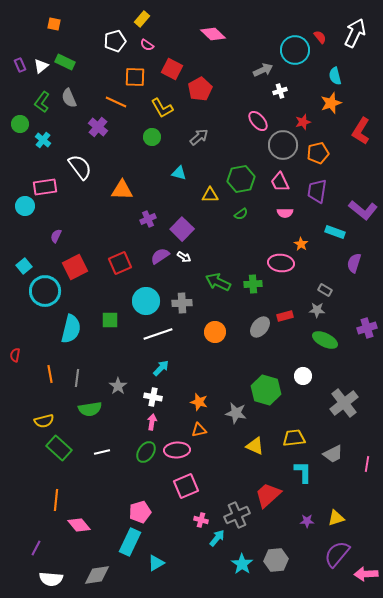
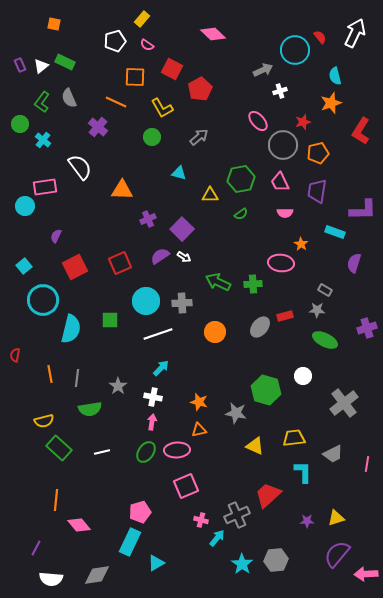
purple L-shape at (363, 210): rotated 40 degrees counterclockwise
cyan circle at (45, 291): moved 2 px left, 9 px down
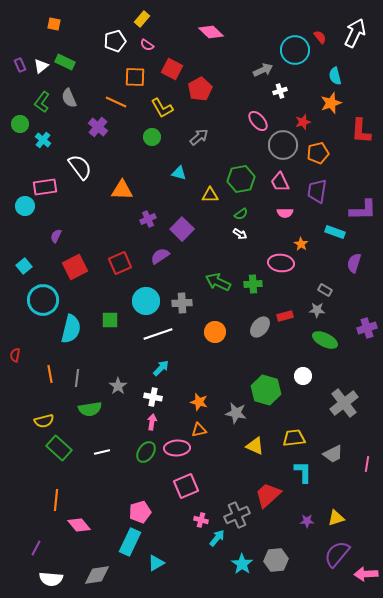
pink diamond at (213, 34): moved 2 px left, 2 px up
red L-shape at (361, 131): rotated 28 degrees counterclockwise
white arrow at (184, 257): moved 56 px right, 23 px up
pink ellipse at (177, 450): moved 2 px up
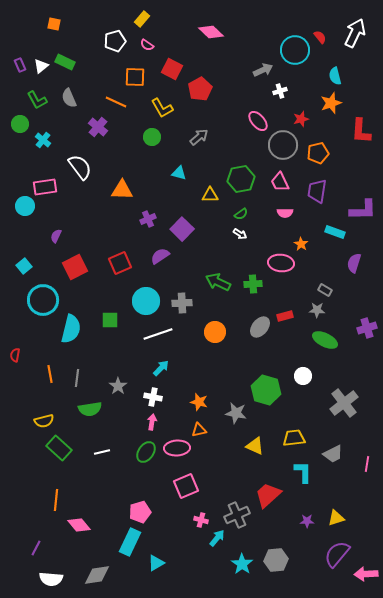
green L-shape at (42, 102): moved 5 px left, 2 px up; rotated 65 degrees counterclockwise
red star at (303, 122): moved 2 px left, 3 px up
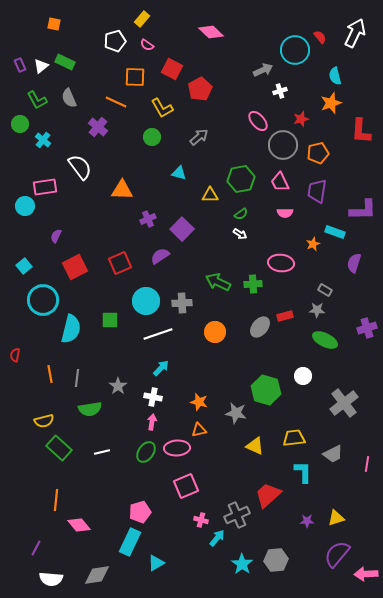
orange star at (301, 244): moved 12 px right; rotated 16 degrees clockwise
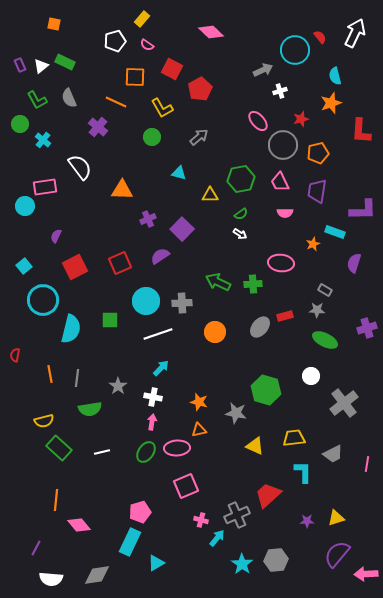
white circle at (303, 376): moved 8 px right
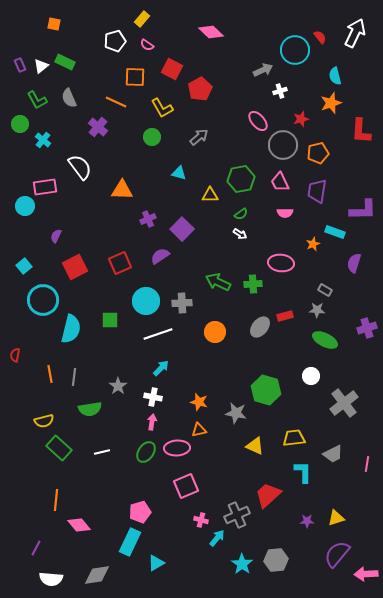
gray line at (77, 378): moved 3 px left, 1 px up
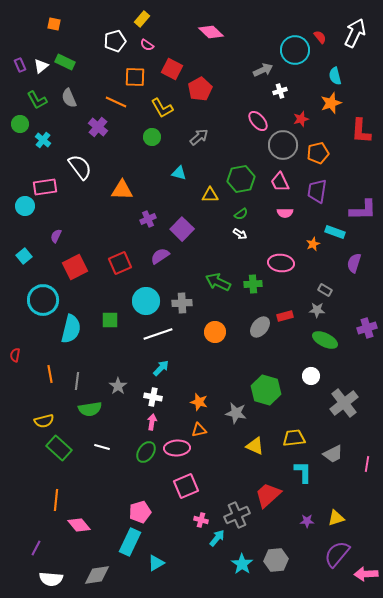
cyan square at (24, 266): moved 10 px up
gray line at (74, 377): moved 3 px right, 4 px down
white line at (102, 452): moved 5 px up; rotated 28 degrees clockwise
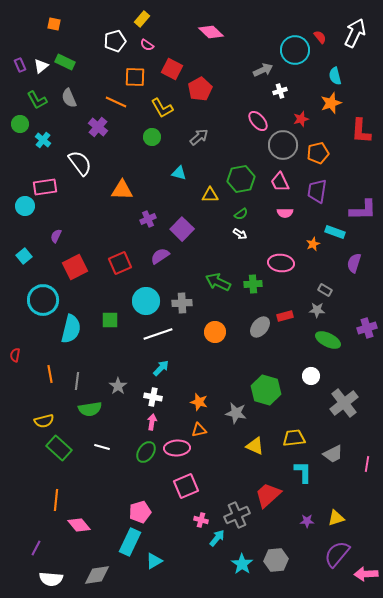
white semicircle at (80, 167): moved 4 px up
green ellipse at (325, 340): moved 3 px right
cyan triangle at (156, 563): moved 2 px left, 2 px up
